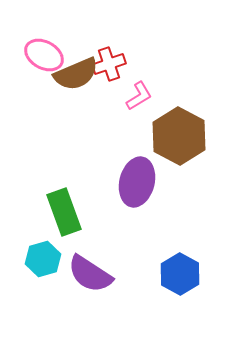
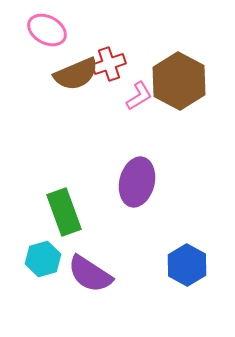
pink ellipse: moved 3 px right, 25 px up
brown hexagon: moved 55 px up
blue hexagon: moved 7 px right, 9 px up
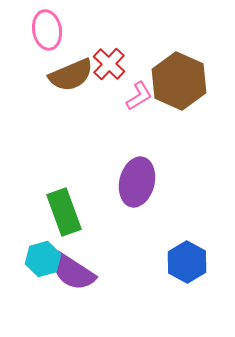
pink ellipse: rotated 51 degrees clockwise
red cross: rotated 28 degrees counterclockwise
brown semicircle: moved 5 px left, 1 px down
brown hexagon: rotated 4 degrees counterclockwise
blue hexagon: moved 3 px up
purple semicircle: moved 17 px left, 2 px up
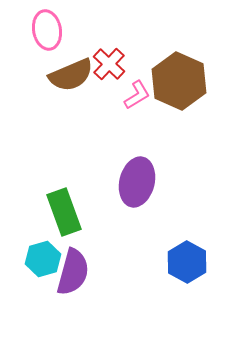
pink L-shape: moved 2 px left, 1 px up
purple semicircle: rotated 108 degrees counterclockwise
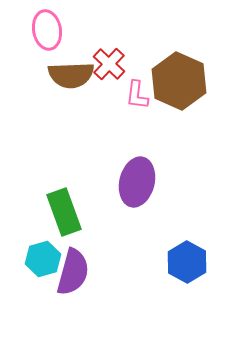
brown semicircle: rotated 21 degrees clockwise
pink L-shape: rotated 128 degrees clockwise
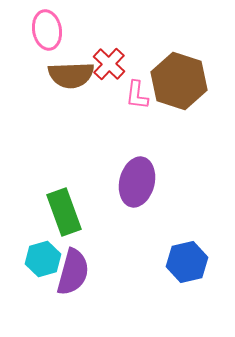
brown hexagon: rotated 6 degrees counterclockwise
blue hexagon: rotated 18 degrees clockwise
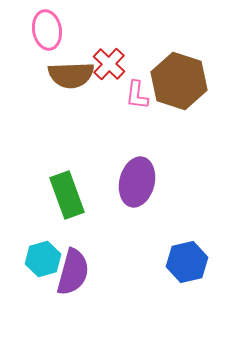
green rectangle: moved 3 px right, 17 px up
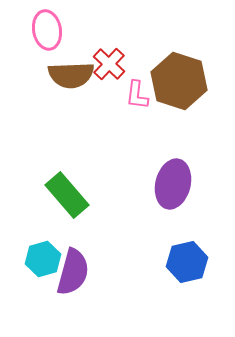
purple ellipse: moved 36 px right, 2 px down
green rectangle: rotated 21 degrees counterclockwise
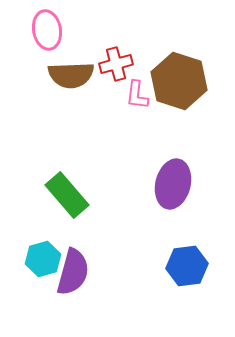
red cross: moved 7 px right; rotated 32 degrees clockwise
blue hexagon: moved 4 px down; rotated 6 degrees clockwise
